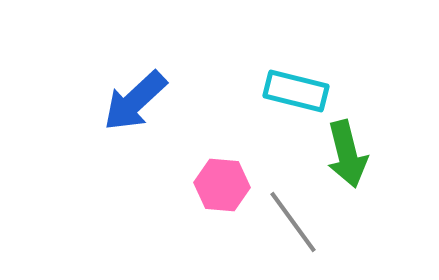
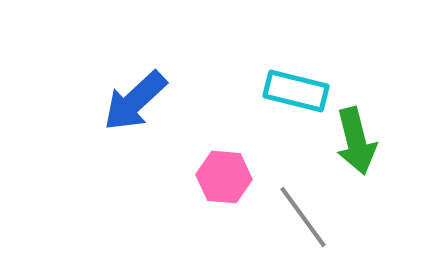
green arrow: moved 9 px right, 13 px up
pink hexagon: moved 2 px right, 8 px up
gray line: moved 10 px right, 5 px up
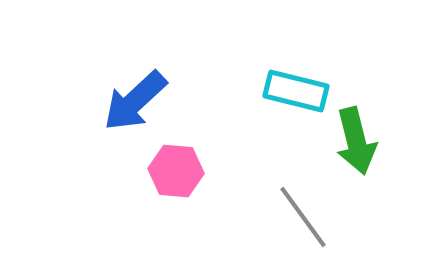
pink hexagon: moved 48 px left, 6 px up
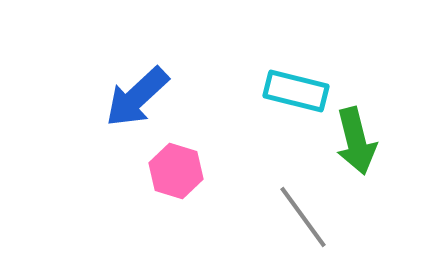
blue arrow: moved 2 px right, 4 px up
pink hexagon: rotated 12 degrees clockwise
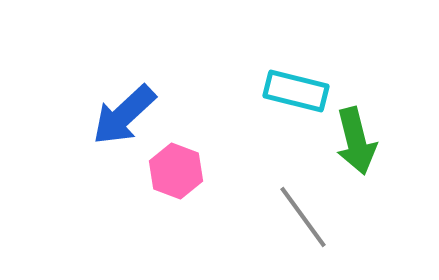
blue arrow: moved 13 px left, 18 px down
pink hexagon: rotated 4 degrees clockwise
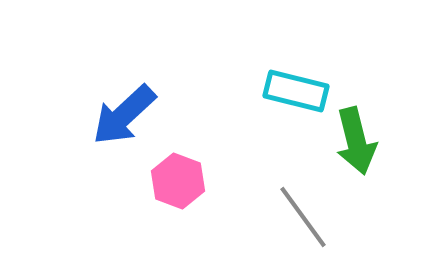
pink hexagon: moved 2 px right, 10 px down
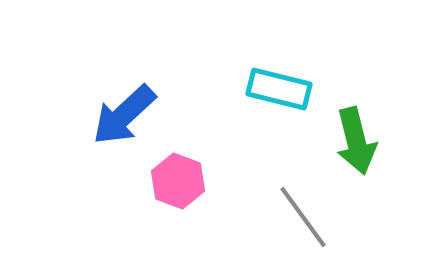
cyan rectangle: moved 17 px left, 2 px up
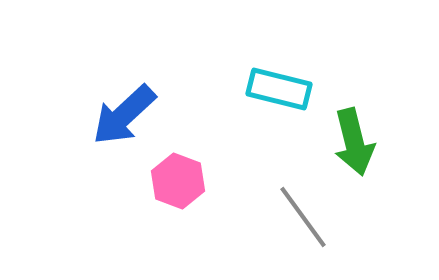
green arrow: moved 2 px left, 1 px down
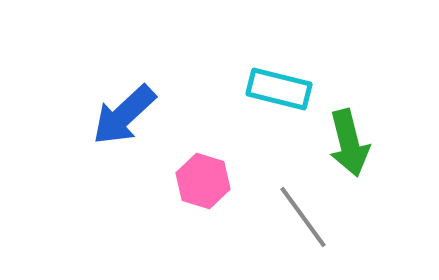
green arrow: moved 5 px left, 1 px down
pink hexagon: moved 25 px right; rotated 4 degrees counterclockwise
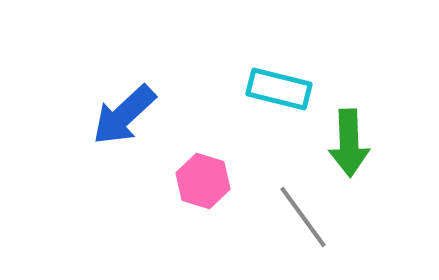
green arrow: rotated 12 degrees clockwise
